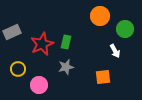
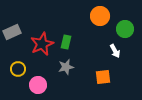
pink circle: moved 1 px left
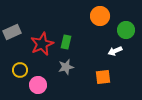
green circle: moved 1 px right, 1 px down
white arrow: rotated 96 degrees clockwise
yellow circle: moved 2 px right, 1 px down
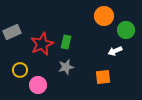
orange circle: moved 4 px right
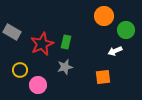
gray rectangle: rotated 54 degrees clockwise
gray star: moved 1 px left
